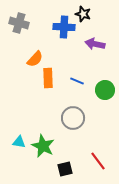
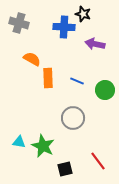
orange semicircle: moved 3 px left; rotated 102 degrees counterclockwise
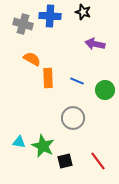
black star: moved 2 px up
gray cross: moved 4 px right, 1 px down
blue cross: moved 14 px left, 11 px up
black square: moved 8 px up
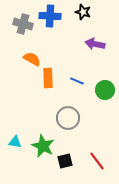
gray circle: moved 5 px left
cyan triangle: moved 4 px left
red line: moved 1 px left
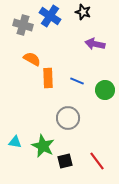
blue cross: rotated 30 degrees clockwise
gray cross: moved 1 px down
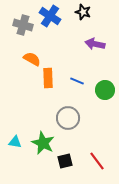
green star: moved 3 px up
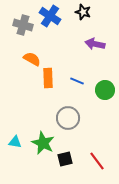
black square: moved 2 px up
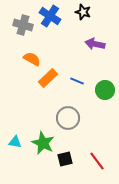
orange rectangle: rotated 48 degrees clockwise
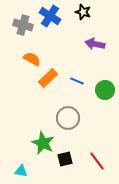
cyan triangle: moved 6 px right, 29 px down
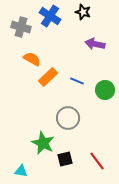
gray cross: moved 2 px left, 2 px down
orange rectangle: moved 1 px up
